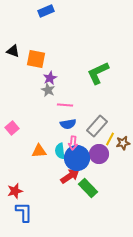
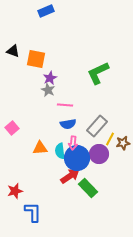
orange triangle: moved 1 px right, 3 px up
blue L-shape: moved 9 px right
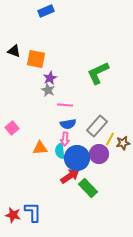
black triangle: moved 1 px right
pink arrow: moved 8 px left, 4 px up
red star: moved 2 px left, 24 px down; rotated 28 degrees clockwise
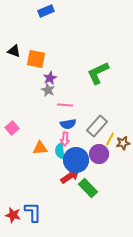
blue circle: moved 1 px left, 2 px down
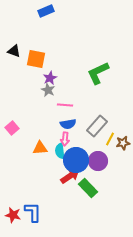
purple circle: moved 1 px left, 7 px down
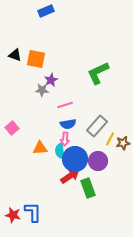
black triangle: moved 1 px right, 4 px down
purple star: moved 1 px right, 2 px down
gray star: moved 6 px left; rotated 24 degrees counterclockwise
pink line: rotated 21 degrees counterclockwise
blue circle: moved 1 px left, 1 px up
green rectangle: rotated 24 degrees clockwise
